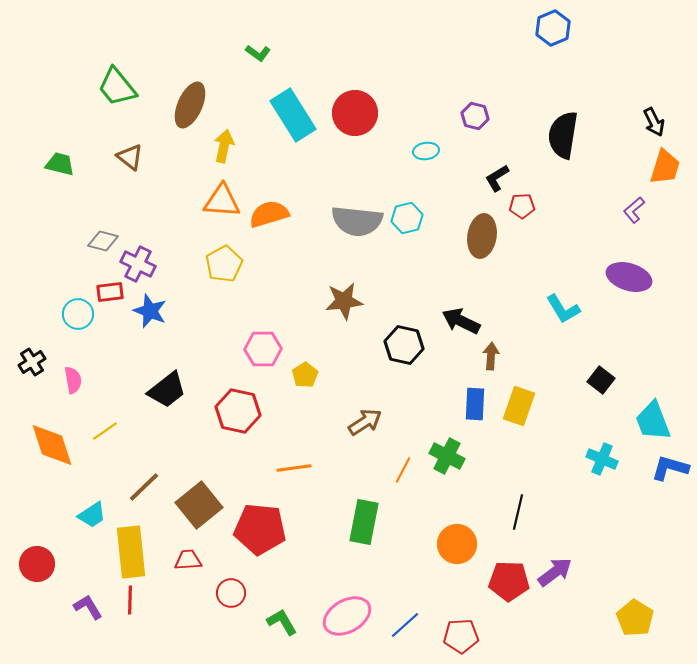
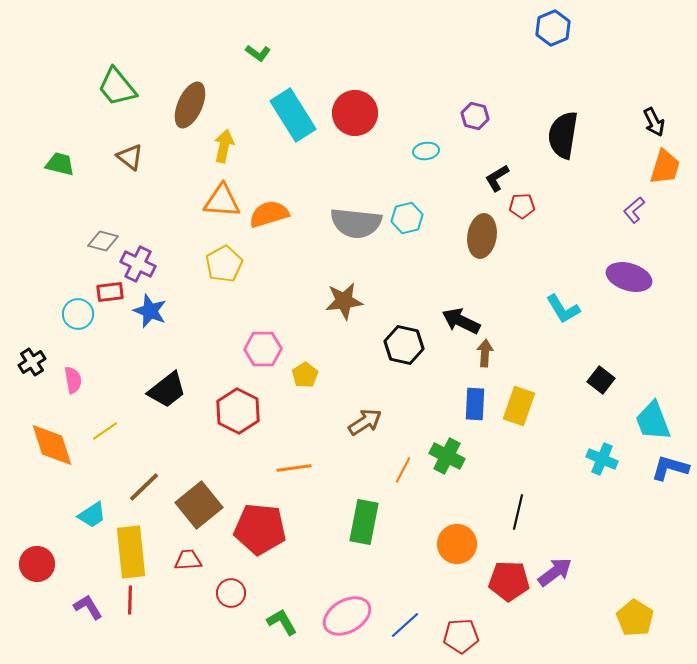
gray semicircle at (357, 221): moved 1 px left, 2 px down
brown arrow at (491, 356): moved 6 px left, 3 px up
red hexagon at (238, 411): rotated 15 degrees clockwise
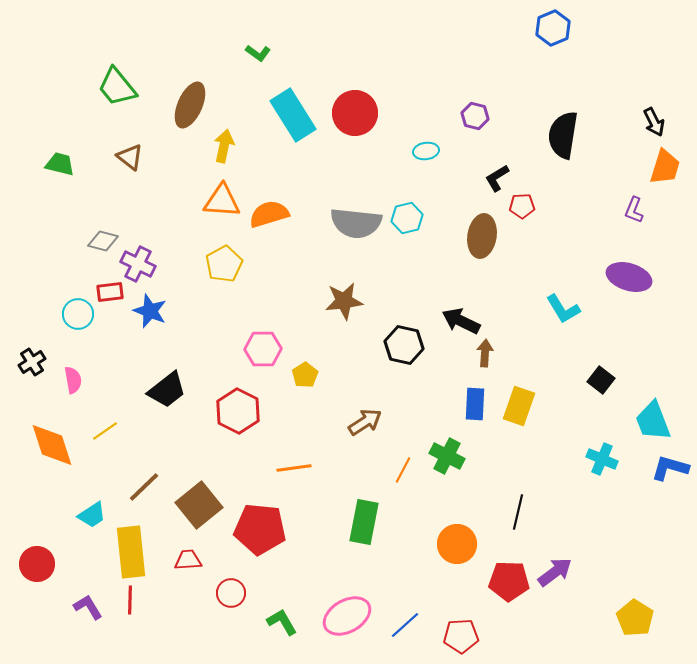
purple L-shape at (634, 210): rotated 28 degrees counterclockwise
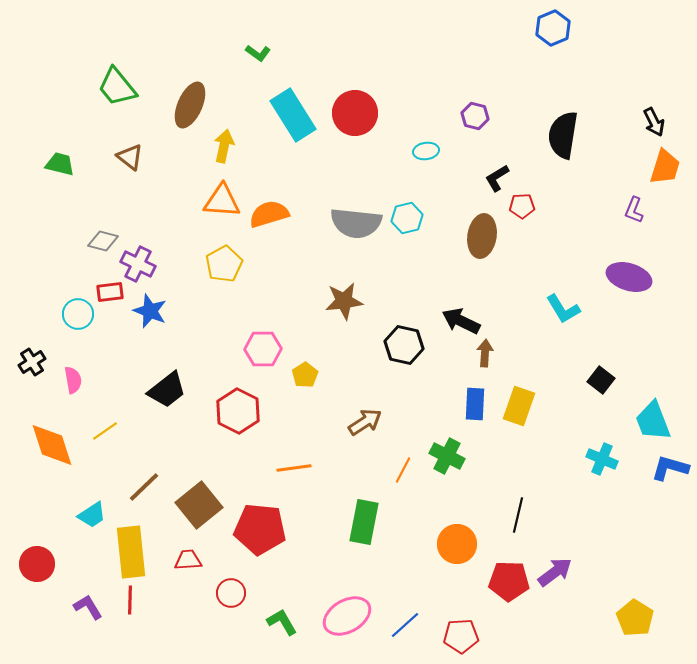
black line at (518, 512): moved 3 px down
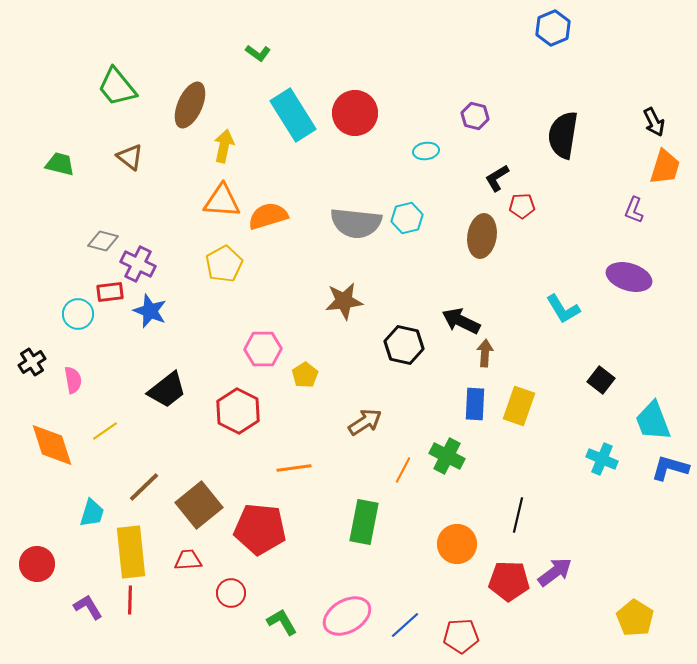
orange semicircle at (269, 214): moved 1 px left, 2 px down
cyan trapezoid at (92, 515): moved 2 px up; rotated 40 degrees counterclockwise
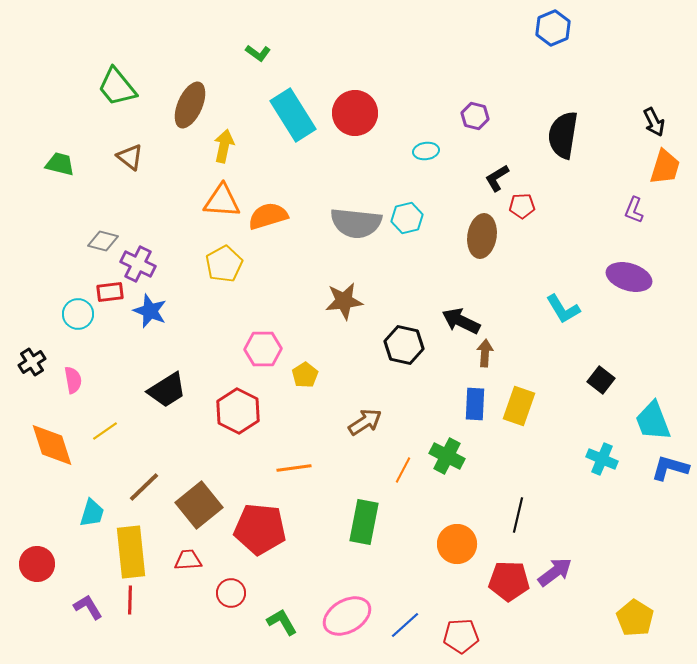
black trapezoid at (167, 390): rotated 6 degrees clockwise
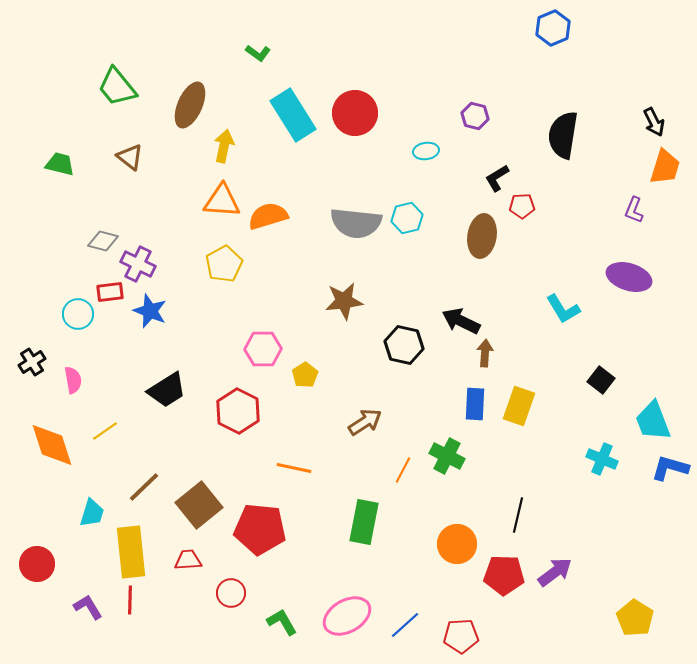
orange line at (294, 468): rotated 20 degrees clockwise
red pentagon at (509, 581): moved 5 px left, 6 px up
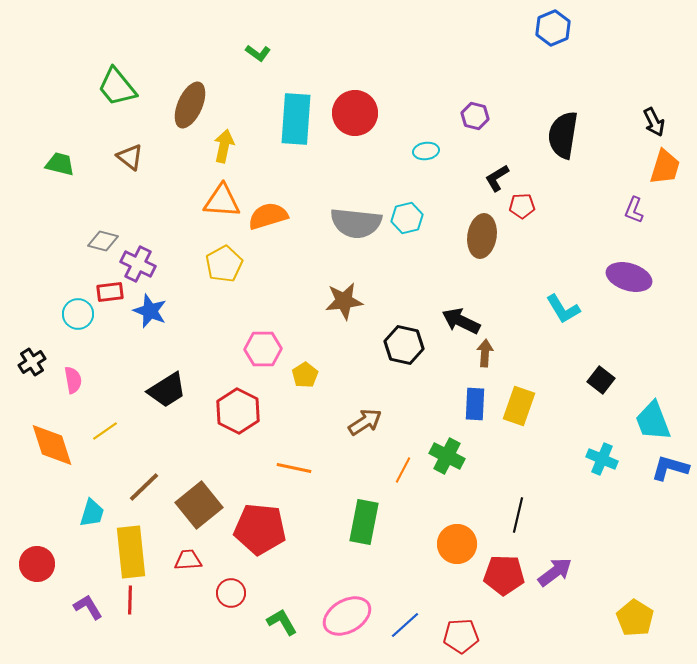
cyan rectangle at (293, 115): moved 3 px right, 4 px down; rotated 36 degrees clockwise
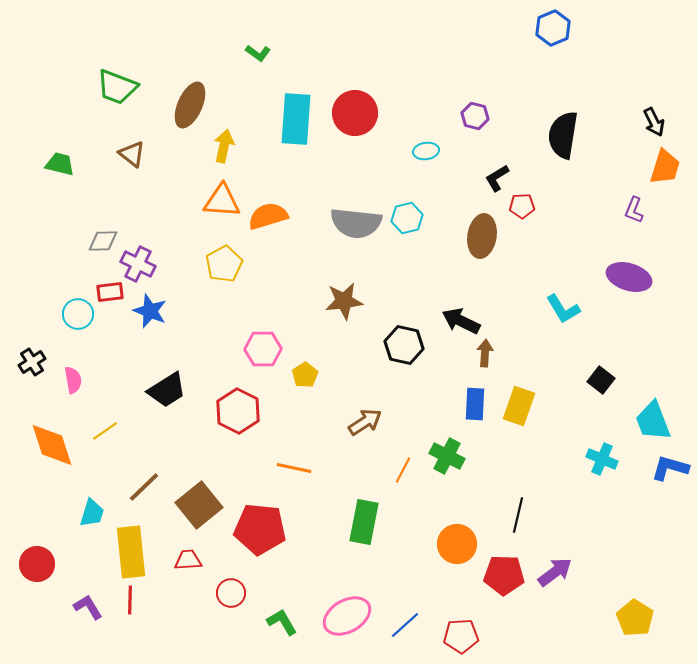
green trapezoid at (117, 87): rotated 30 degrees counterclockwise
brown triangle at (130, 157): moved 2 px right, 3 px up
gray diamond at (103, 241): rotated 16 degrees counterclockwise
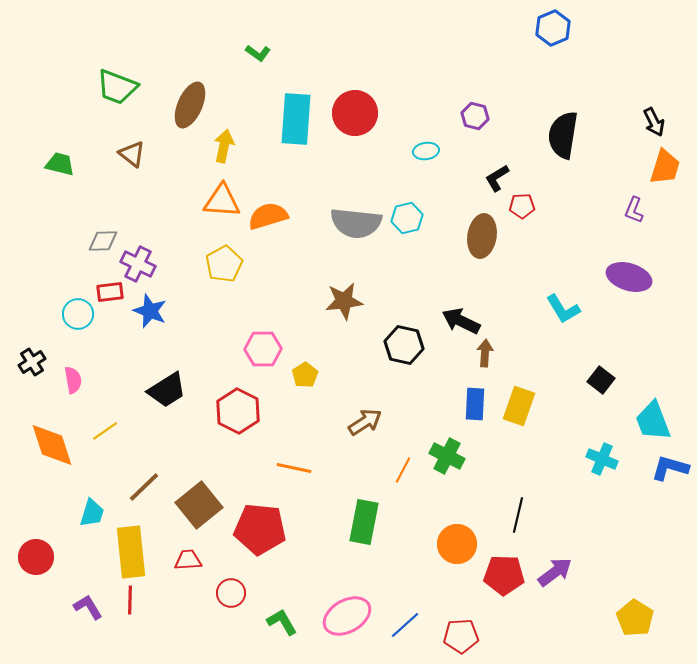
red circle at (37, 564): moved 1 px left, 7 px up
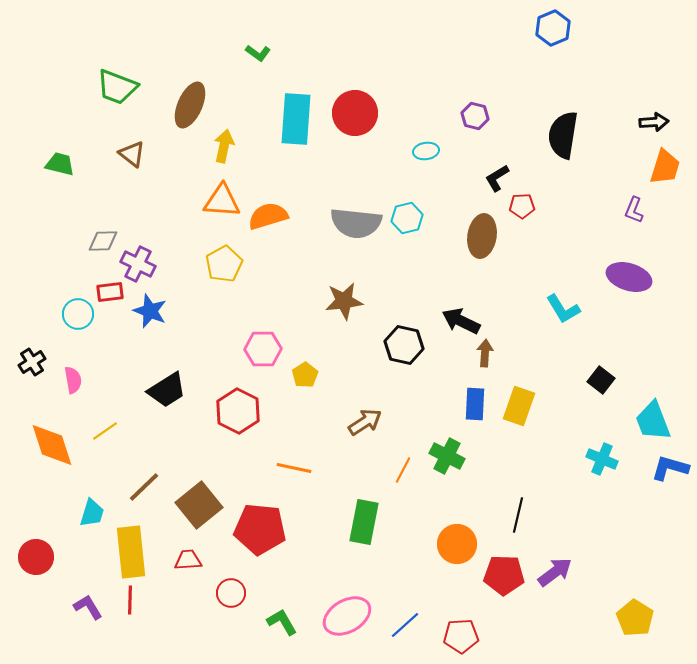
black arrow at (654, 122): rotated 68 degrees counterclockwise
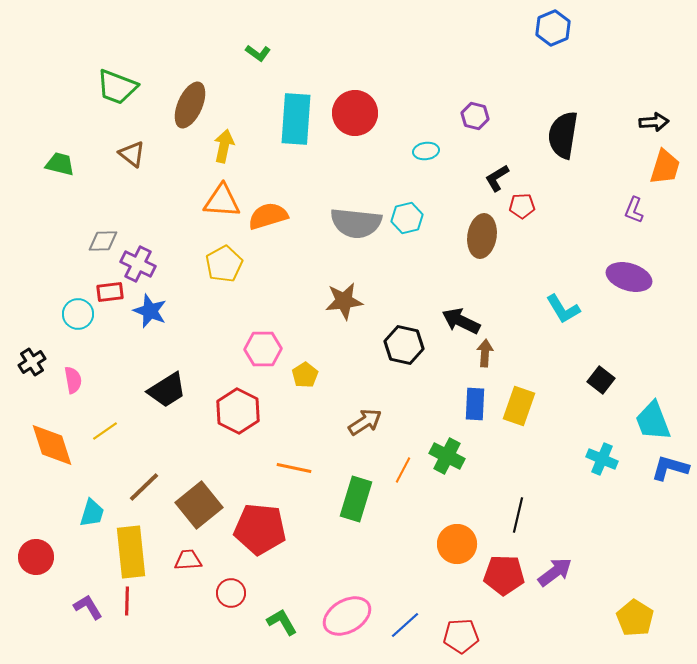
green rectangle at (364, 522): moved 8 px left, 23 px up; rotated 6 degrees clockwise
red line at (130, 600): moved 3 px left, 1 px down
